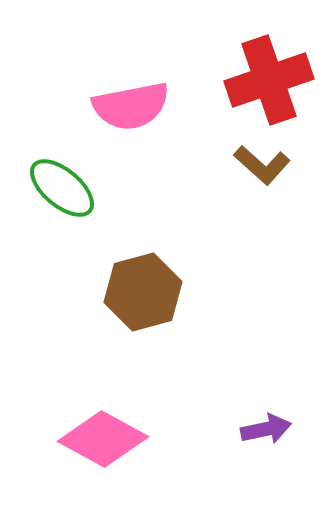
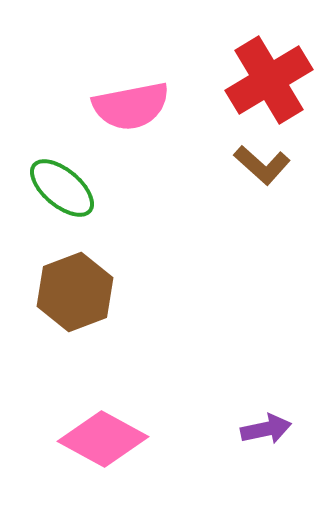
red cross: rotated 12 degrees counterclockwise
brown hexagon: moved 68 px left; rotated 6 degrees counterclockwise
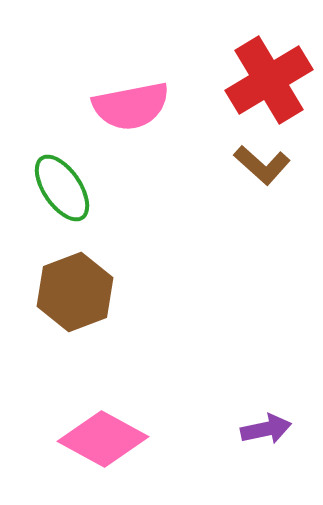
green ellipse: rotated 16 degrees clockwise
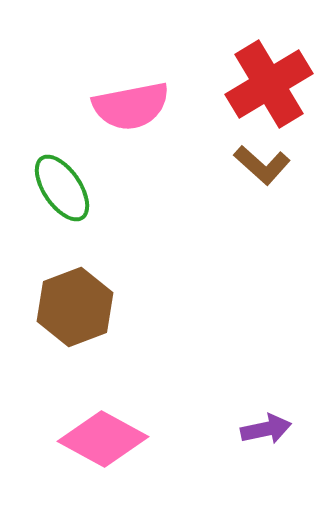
red cross: moved 4 px down
brown hexagon: moved 15 px down
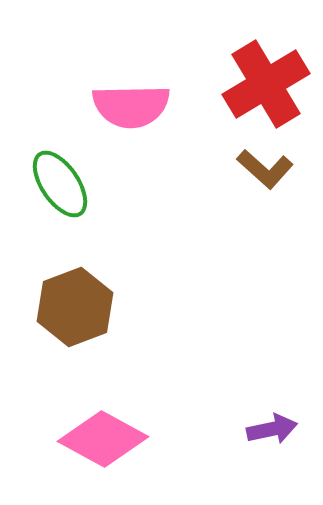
red cross: moved 3 px left
pink semicircle: rotated 10 degrees clockwise
brown L-shape: moved 3 px right, 4 px down
green ellipse: moved 2 px left, 4 px up
purple arrow: moved 6 px right
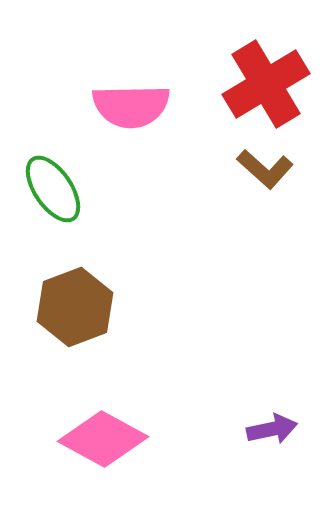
green ellipse: moved 7 px left, 5 px down
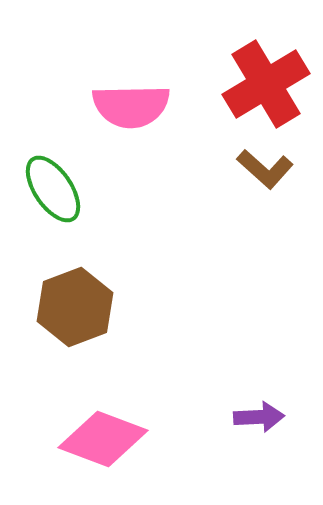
purple arrow: moved 13 px left, 12 px up; rotated 9 degrees clockwise
pink diamond: rotated 8 degrees counterclockwise
